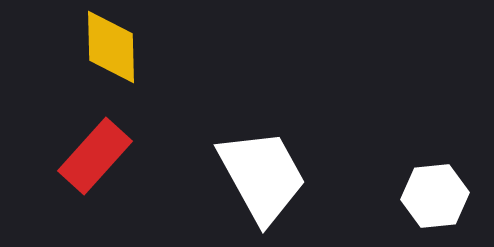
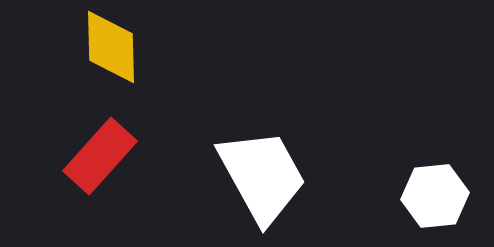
red rectangle: moved 5 px right
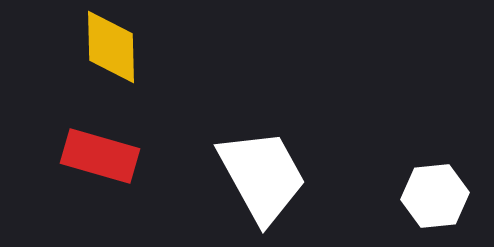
red rectangle: rotated 64 degrees clockwise
